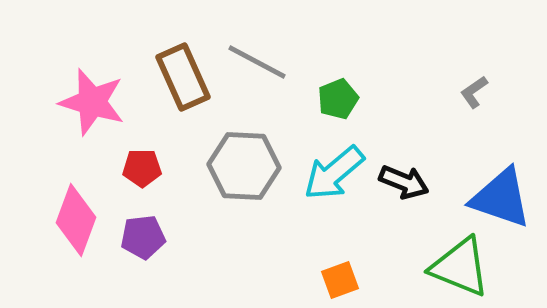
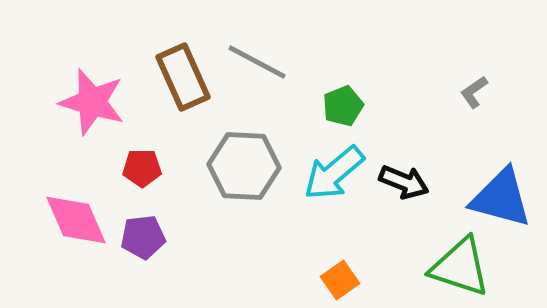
green pentagon: moved 5 px right, 7 px down
blue triangle: rotated 4 degrees counterclockwise
pink diamond: rotated 44 degrees counterclockwise
green triangle: rotated 4 degrees counterclockwise
orange square: rotated 15 degrees counterclockwise
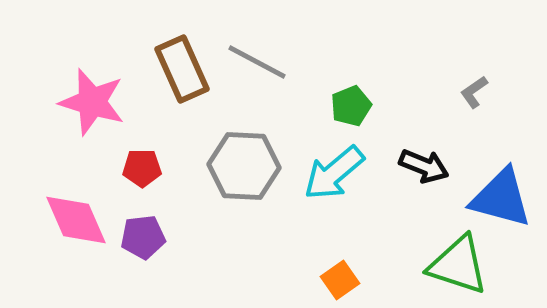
brown rectangle: moved 1 px left, 8 px up
green pentagon: moved 8 px right
black arrow: moved 20 px right, 16 px up
green triangle: moved 2 px left, 2 px up
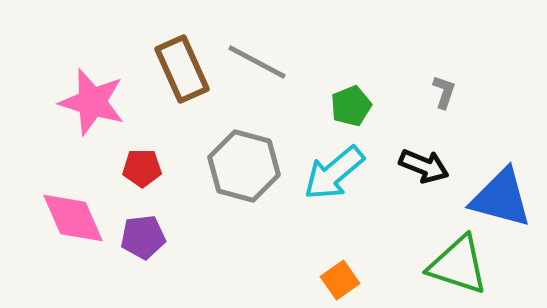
gray L-shape: moved 30 px left; rotated 144 degrees clockwise
gray hexagon: rotated 12 degrees clockwise
pink diamond: moved 3 px left, 2 px up
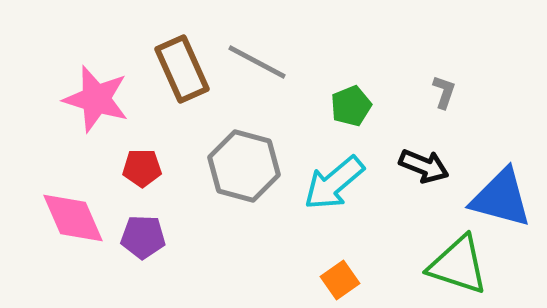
pink star: moved 4 px right, 3 px up
cyan arrow: moved 10 px down
purple pentagon: rotated 9 degrees clockwise
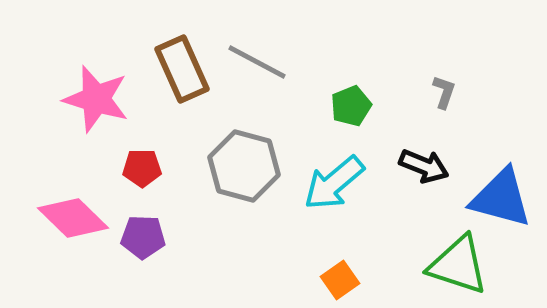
pink diamond: rotated 22 degrees counterclockwise
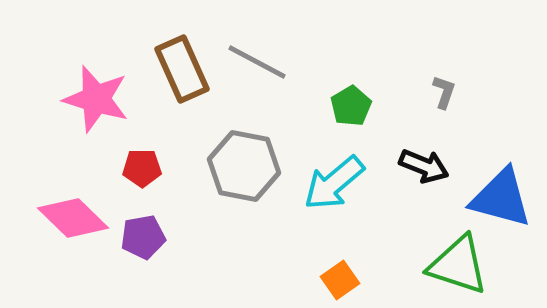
green pentagon: rotated 9 degrees counterclockwise
gray hexagon: rotated 4 degrees counterclockwise
purple pentagon: rotated 12 degrees counterclockwise
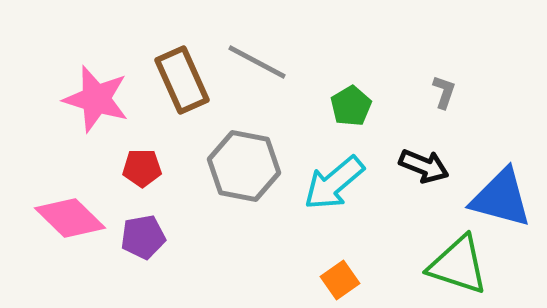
brown rectangle: moved 11 px down
pink diamond: moved 3 px left
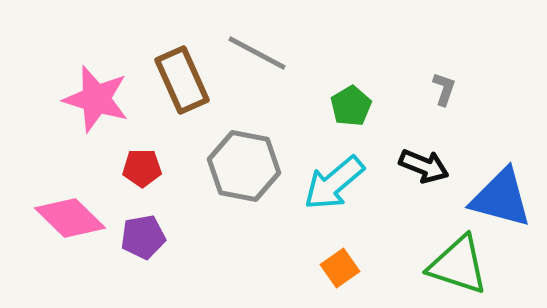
gray line: moved 9 px up
gray L-shape: moved 3 px up
orange square: moved 12 px up
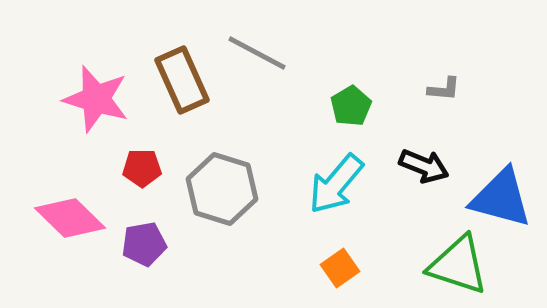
gray L-shape: rotated 76 degrees clockwise
gray hexagon: moved 22 px left, 23 px down; rotated 6 degrees clockwise
cyan arrow: moved 2 px right, 1 px down; rotated 10 degrees counterclockwise
purple pentagon: moved 1 px right, 7 px down
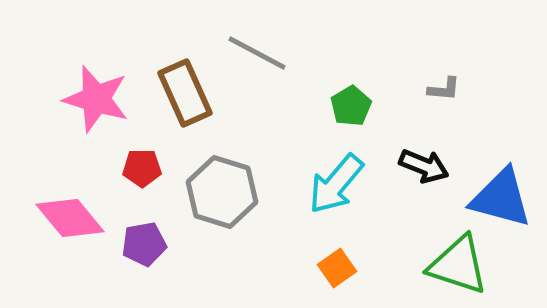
brown rectangle: moved 3 px right, 13 px down
gray hexagon: moved 3 px down
pink diamond: rotated 6 degrees clockwise
orange square: moved 3 px left
